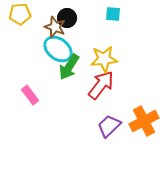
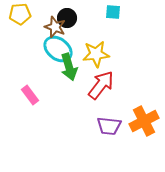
cyan square: moved 2 px up
yellow star: moved 8 px left, 5 px up
green arrow: rotated 48 degrees counterclockwise
purple trapezoid: rotated 130 degrees counterclockwise
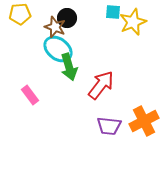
yellow star: moved 37 px right, 32 px up; rotated 16 degrees counterclockwise
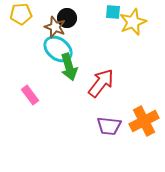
yellow pentagon: moved 1 px right
red arrow: moved 2 px up
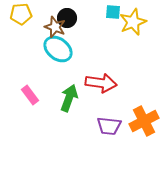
green arrow: moved 31 px down; rotated 144 degrees counterclockwise
red arrow: rotated 60 degrees clockwise
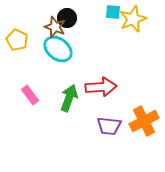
yellow pentagon: moved 4 px left, 26 px down; rotated 30 degrees clockwise
yellow star: moved 3 px up
red arrow: moved 4 px down; rotated 12 degrees counterclockwise
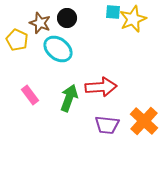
brown star: moved 15 px left, 4 px up
orange cross: rotated 20 degrees counterclockwise
purple trapezoid: moved 2 px left, 1 px up
